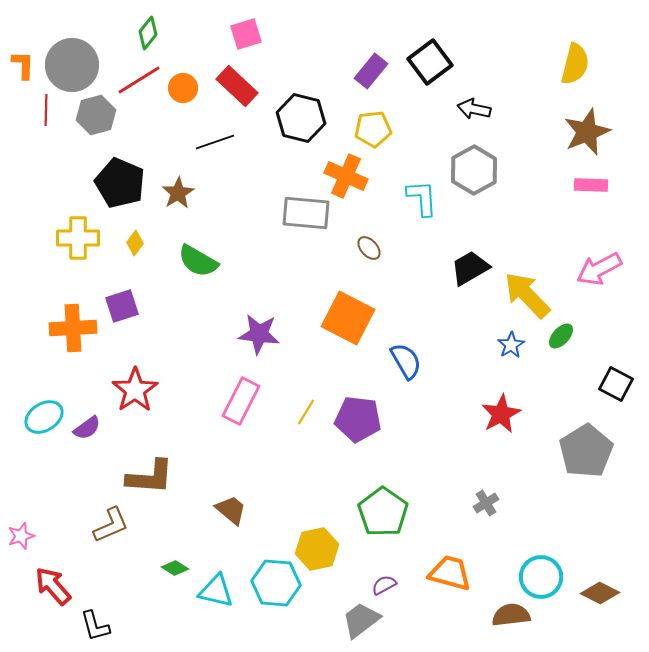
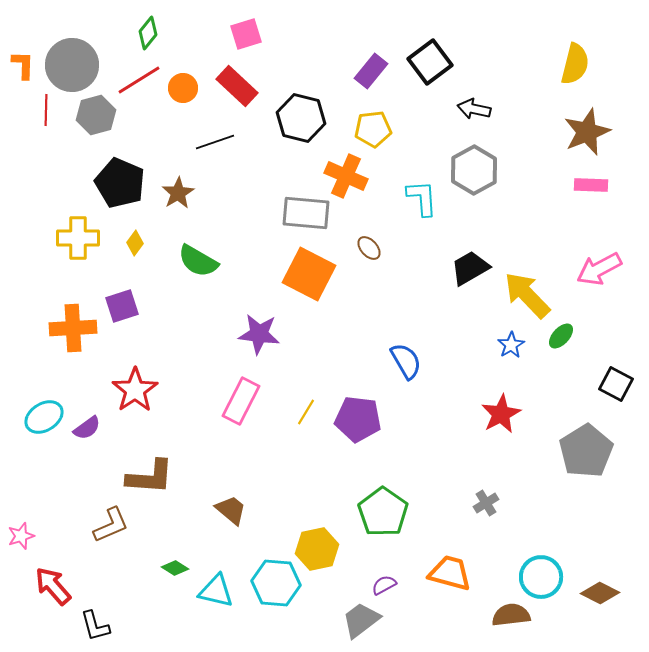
orange square at (348, 318): moved 39 px left, 44 px up
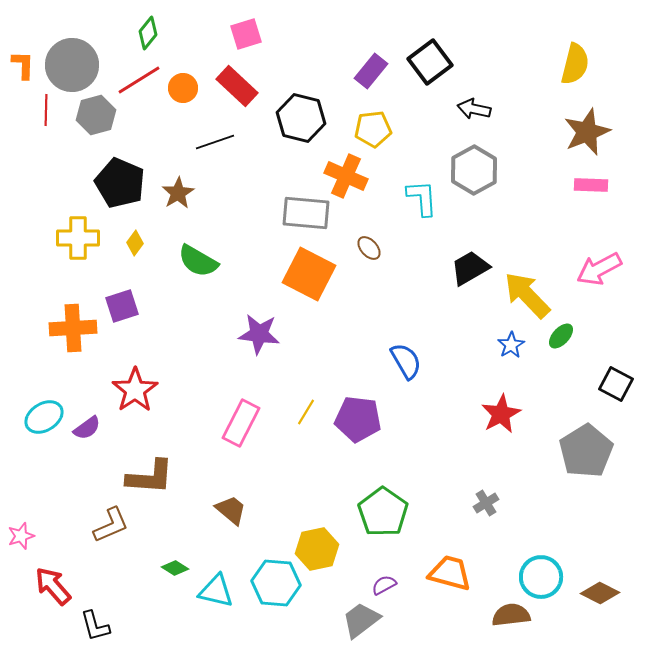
pink rectangle at (241, 401): moved 22 px down
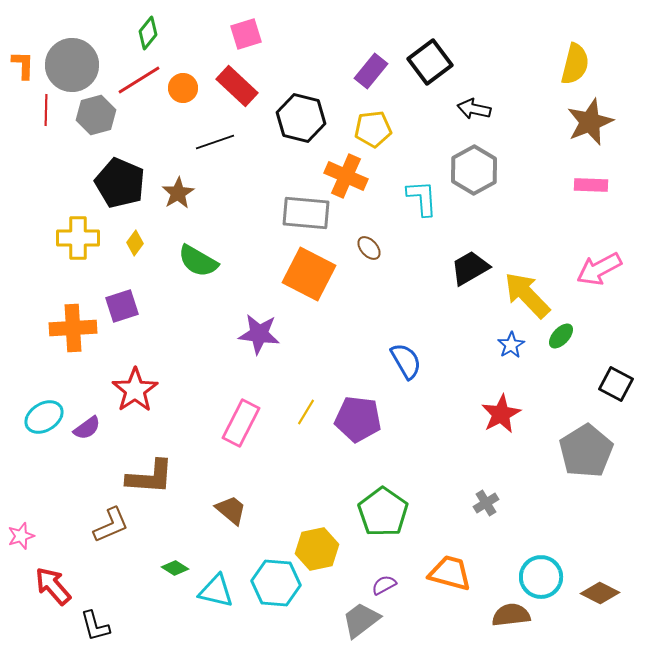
brown star at (587, 132): moved 3 px right, 10 px up
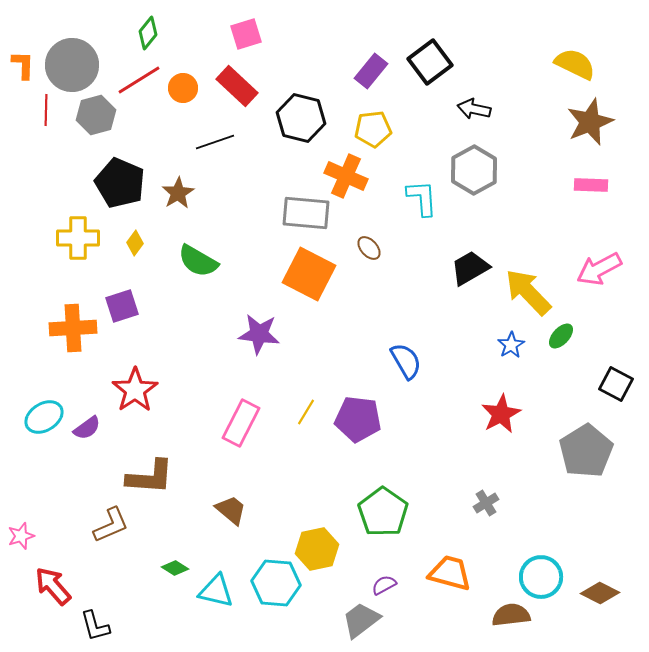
yellow semicircle at (575, 64): rotated 78 degrees counterclockwise
yellow arrow at (527, 295): moved 1 px right, 3 px up
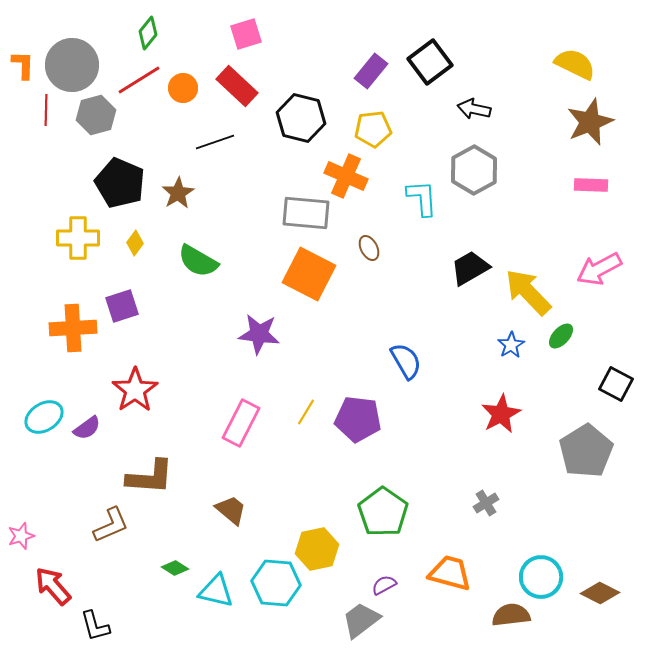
brown ellipse at (369, 248): rotated 15 degrees clockwise
